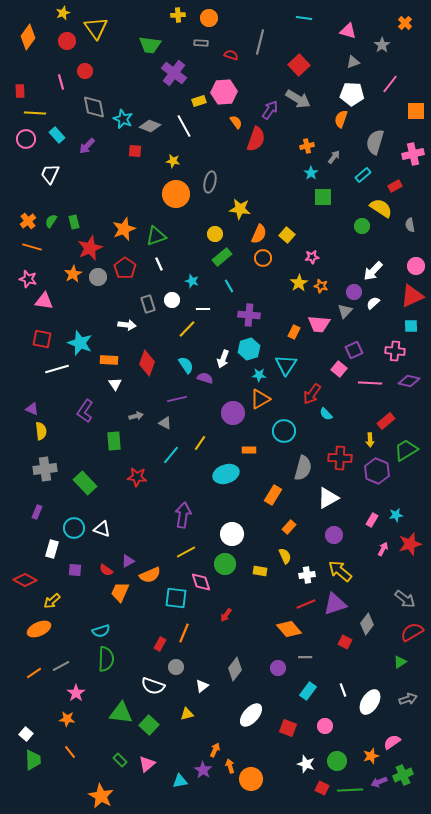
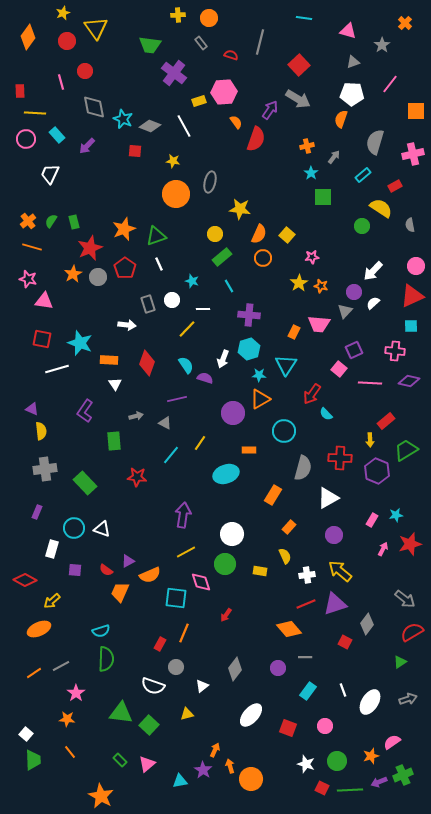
gray rectangle at (201, 43): rotated 48 degrees clockwise
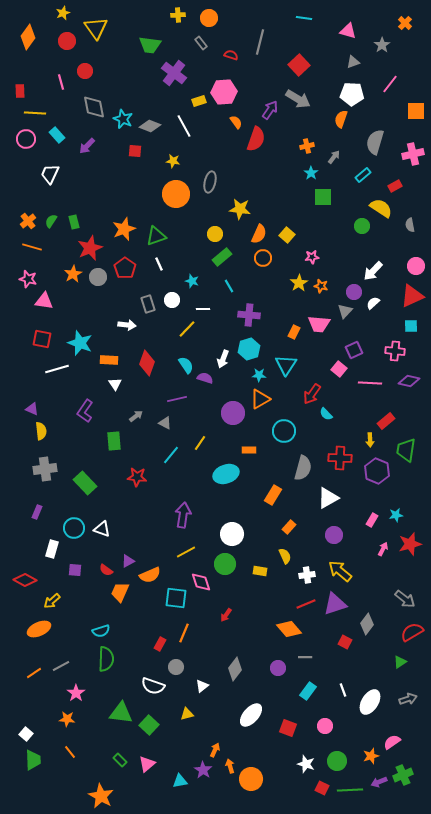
gray arrow at (136, 416): rotated 24 degrees counterclockwise
green trapezoid at (406, 450): rotated 50 degrees counterclockwise
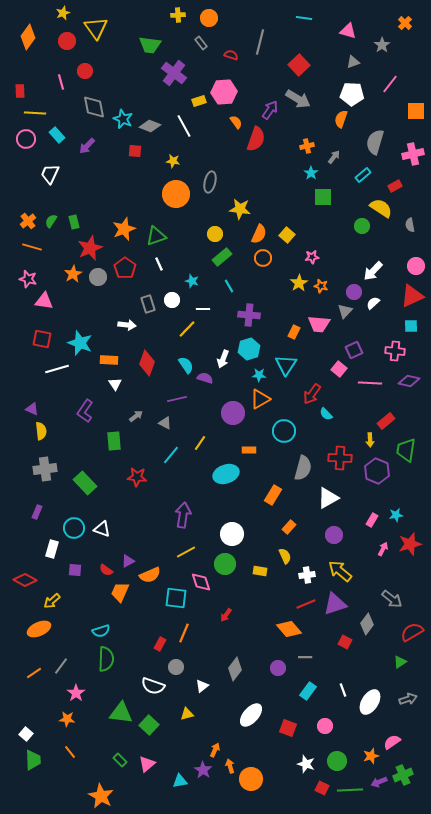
gray arrow at (405, 599): moved 13 px left
gray line at (61, 666): rotated 24 degrees counterclockwise
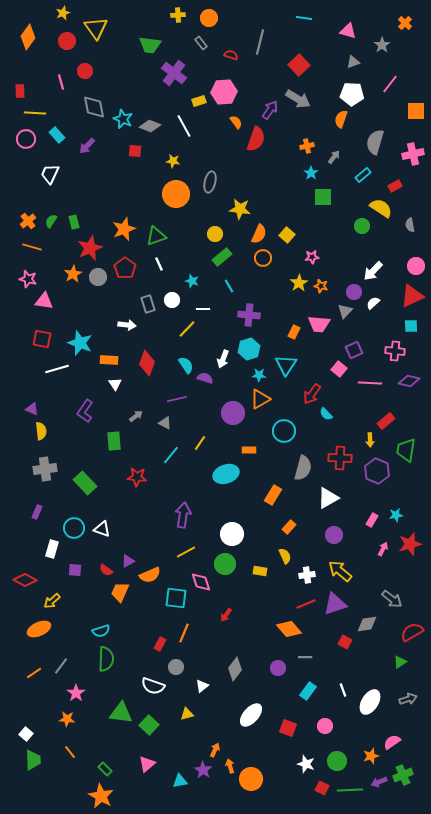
gray diamond at (367, 624): rotated 45 degrees clockwise
green rectangle at (120, 760): moved 15 px left, 9 px down
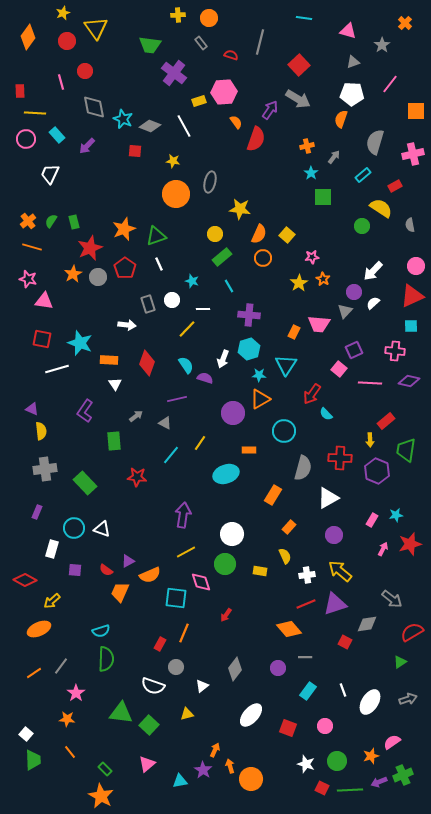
orange star at (321, 286): moved 2 px right, 7 px up; rotated 16 degrees clockwise
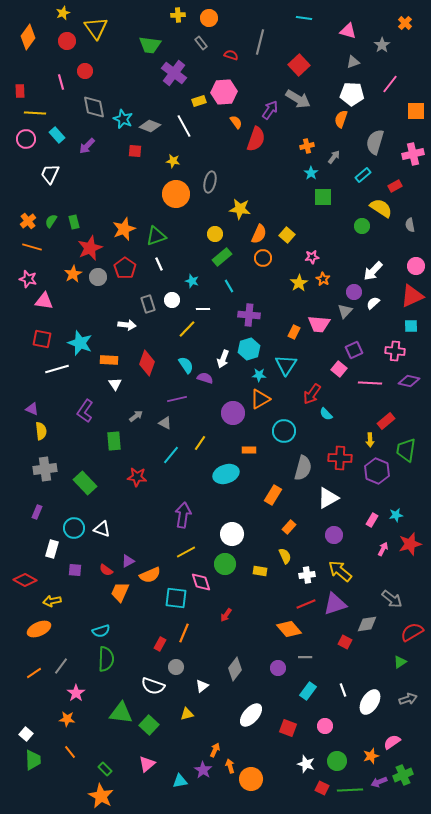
yellow arrow at (52, 601): rotated 30 degrees clockwise
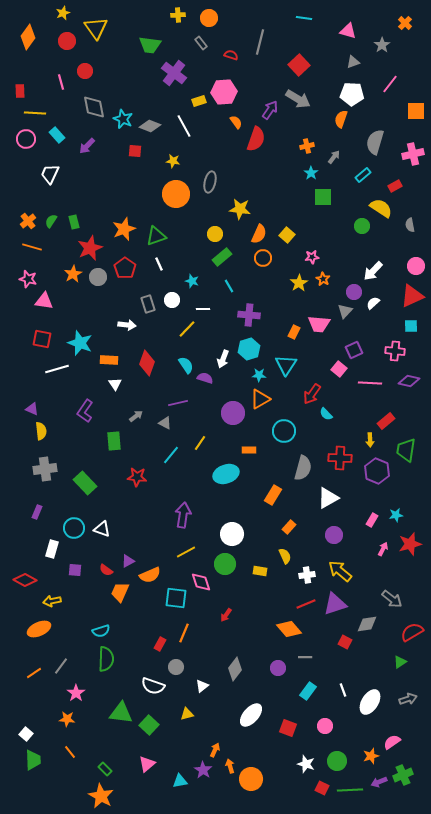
purple line at (177, 399): moved 1 px right, 4 px down
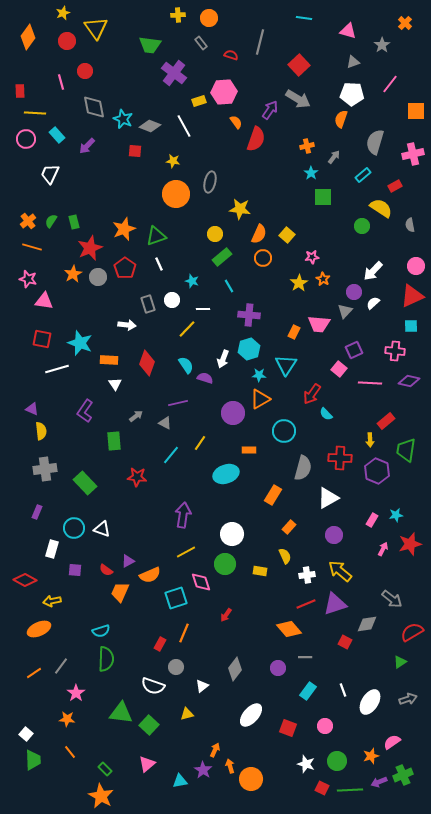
cyan square at (176, 598): rotated 25 degrees counterclockwise
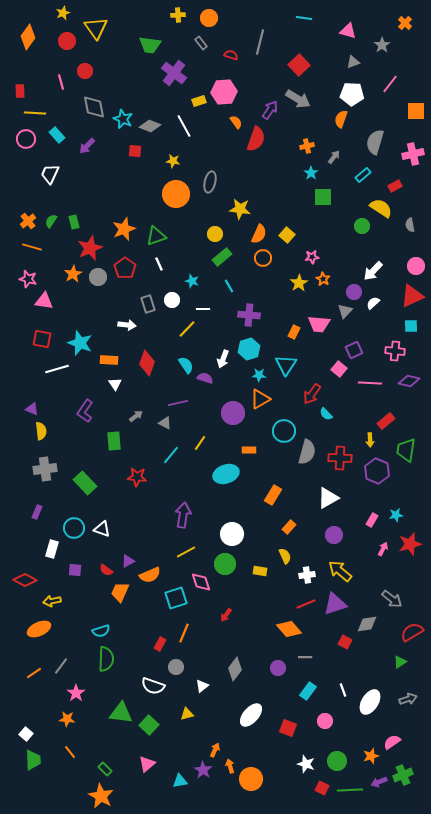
gray semicircle at (303, 468): moved 4 px right, 16 px up
pink circle at (325, 726): moved 5 px up
